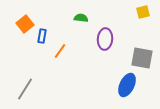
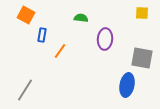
yellow square: moved 1 px left, 1 px down; rotated 16 degrees clockwise
orange square: moved 1 px right, 9 px up; rotated 24 degrees counterclockwise
blue rectangle: moved 1 px up
blue ellipse: rotated 15 degrees counterclockwise
gray line: moved 1 px down
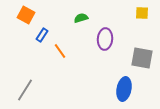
green semicircle: rotated 24 degrees counterclockwise
blue rectangle: rotated 24 degrees clockwise
orange line: rotated 70 degrees counterclockwise
blue ellipse: moved 3 px left, 4 px down
